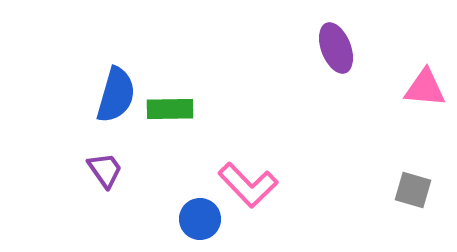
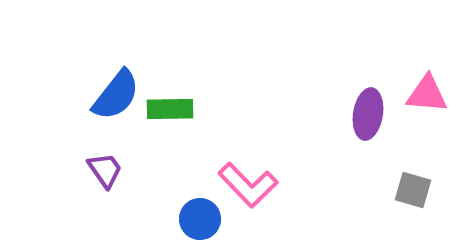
purple ellipse: moved 32 px right, 66 px down; rotated 30 degrees clockwise
pink triangle: moved 2 px right, 6 px down
blue semicircle: rotated 22 degrees clockwise
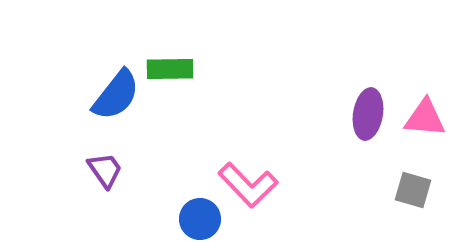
pink triangle: moved 2 px left, 24 px down
green rectangle: moved 40 px up
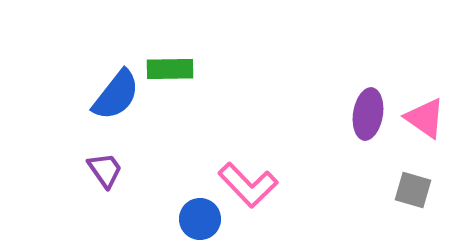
pink triangle: rotated 30 degrees clockwise
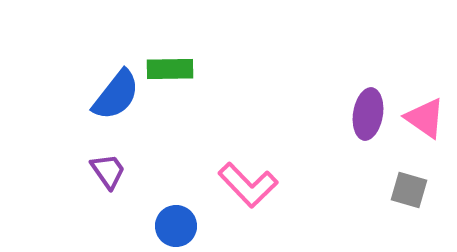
purple trapezoid: moved 3 px right, 1 px down
gray square: moved 4 px left
blue circle: moved 24 px left, 7 px down
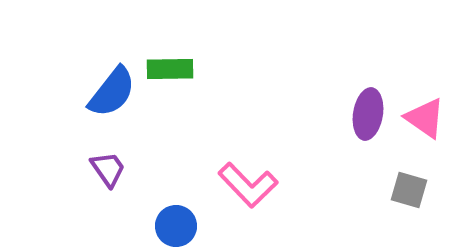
blue semicircle: moved 4 px left, 3 px up
purple trapezoid: moved 2 px up
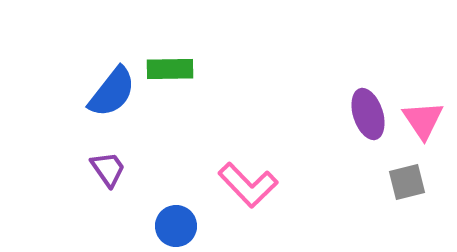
purple ellipse: rotated 27 degrees counterclockwise
pink triangle: moved 2 px left, 2 px down; rotated 21 degrees clockwise
gray square: moved 2 px left, 8 px up; rotated 30 degrees counterclockwise
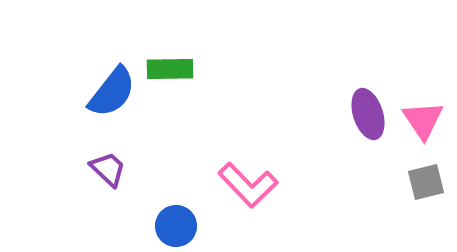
purple trapezoid: rotated 12 degrees counterclockwise
gray square: moved 19 px right
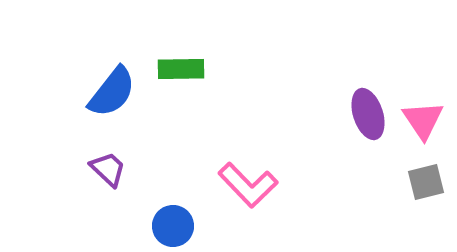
green rectangle: moved 11 px right
blue circle: moved 3 px left
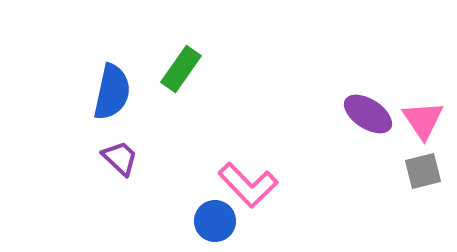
green rectangle: rotated 54 degrees counterclockwise
blue semicircle: rotated 26 degrees counterclockwise
purple ellipse: rotated 39 degrees counterclockwise
purple trapezoid: moved 12 px right, 11 px up
gray square: moved 3 px left, 11 px up
blue circle: moved 42 px right, 5 px up
